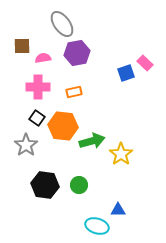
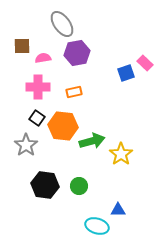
green circle: moved 1 px down
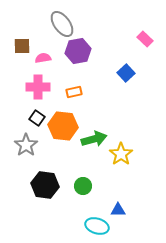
purple hexagon: moved 1 px right, 2 px up
pink rectangle: moved 24 px up
blue square: rotated 24 degrees counterclockwise
green arrow: moved 2 px right, 2 px up
green circle: moved 4 px right
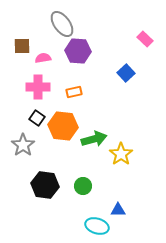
purple hexagon: rotated 15 degrees clockwise
gray star: moved 3 px left
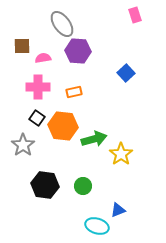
pink rectangle: moved 10 px left, 24 px up; rotated 28 degrees clockwise
blue triangle: rotated 21 degrees counterclockwise
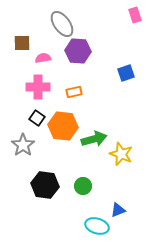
brown square: moved 3 px up
blue square: rotated 24 degrees clockwise
yellow star: rotated 15 degrees counterclockwise
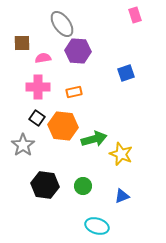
blue triangle: moved 4 px right, 14 px up
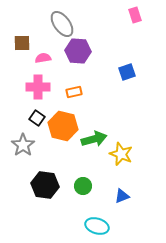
blue square: moved 1 px right, 1 px up
orange hexagon: rotated 8 degrees clockwise
